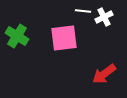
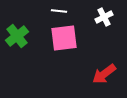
white line: moved 24 px left
green cross: rotated 20 degrees clockwise
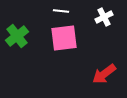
white line: moved 2 px right
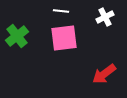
white cross: moved 1 px right
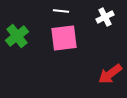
red arrow: moved 6 px right
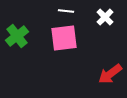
white line: moved 5 px right
white cross: rotated 18 degrees counterclockwise
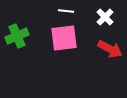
green cross: rotated 15 degrees clockwise
red arrow: moved 25 px up; rotated 115 degrees counterclockwise
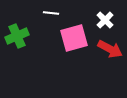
white line: moved 15 px left, 2 px down
white cross: moved 3 px down
pink square: moved 10 px right; rotated 8 degrees counterclockwise
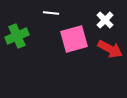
pink square: moved 1 px down
